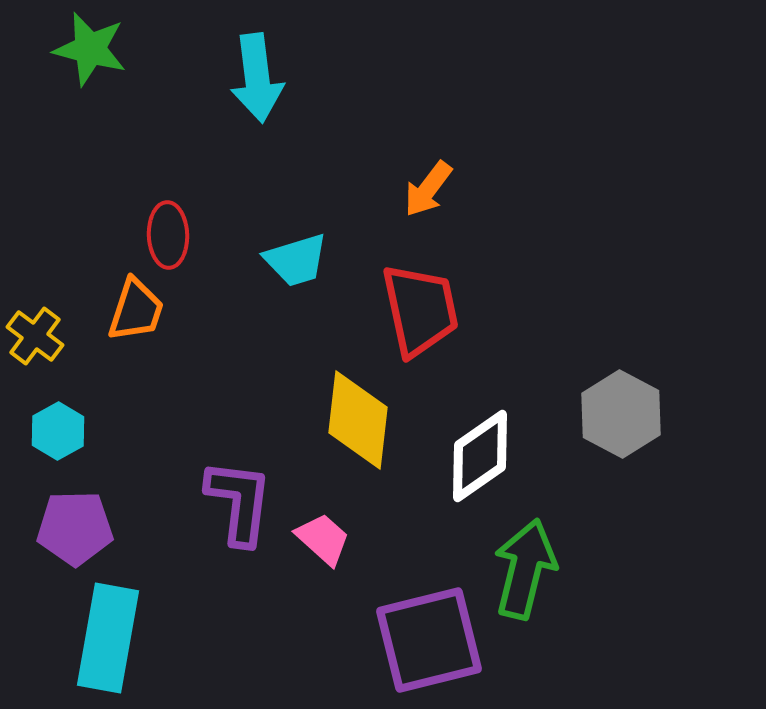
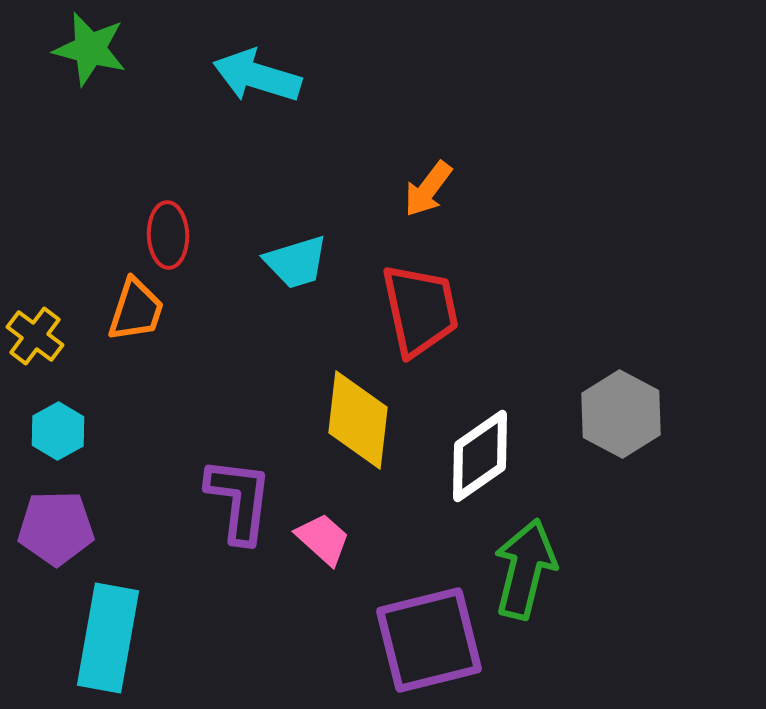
cyan arrow: moved 2 px up; rotated 114 degrees clockwise
cyan trapezoid: moved 2 px down
purple L-shape: moved 2 px up
purple pentagon: moved 19 px left
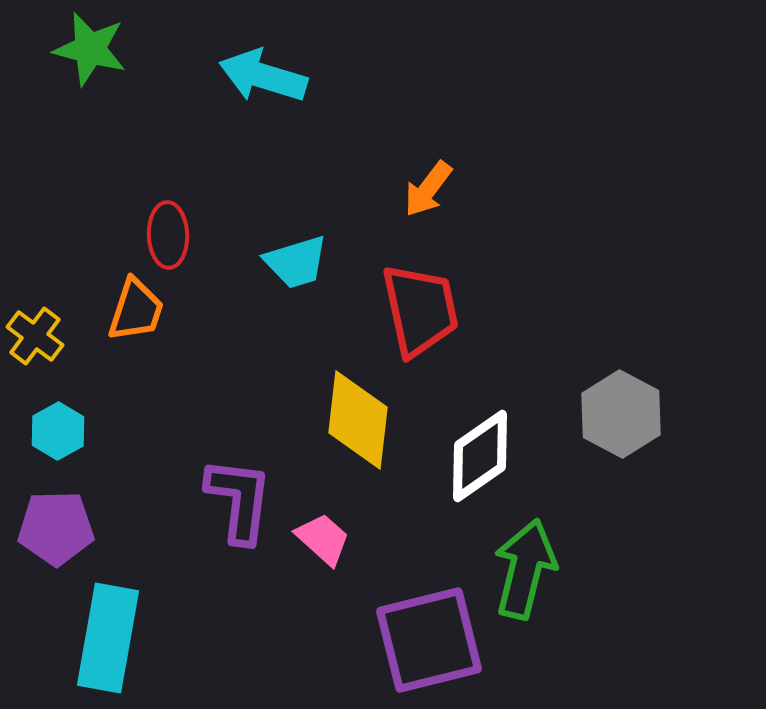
cyan arrow: moved 6 px right
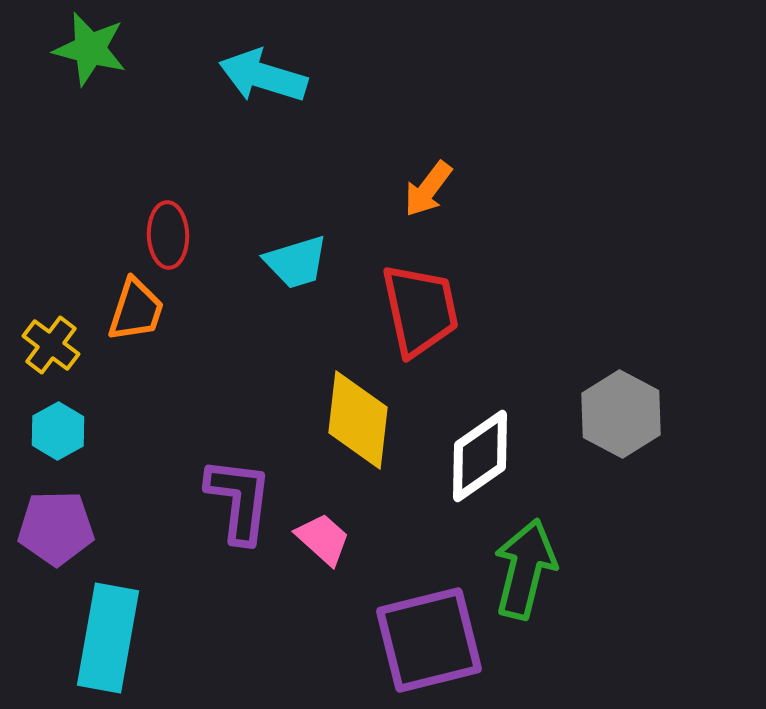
yellow cross: moved 16 px right, 9 px down
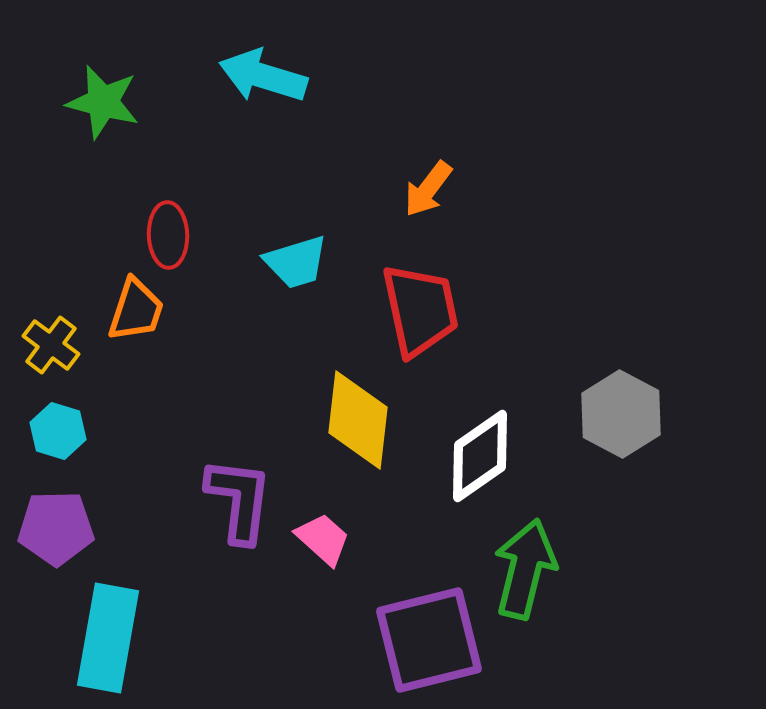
green star: moved 13 px right, 53 px down
cyan hexagon: rotated 14 degrees counterclockwise
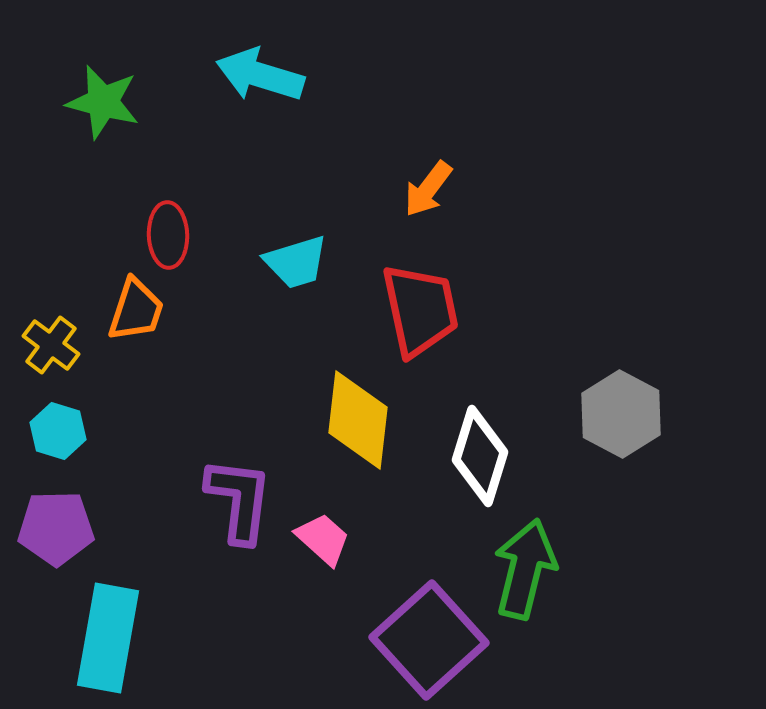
cyan arrow: moved 3 px left, 1 px up
white diamond: rotated 38 degrees counterclockwise
purple square: rotated 28 degrees counterclockwise
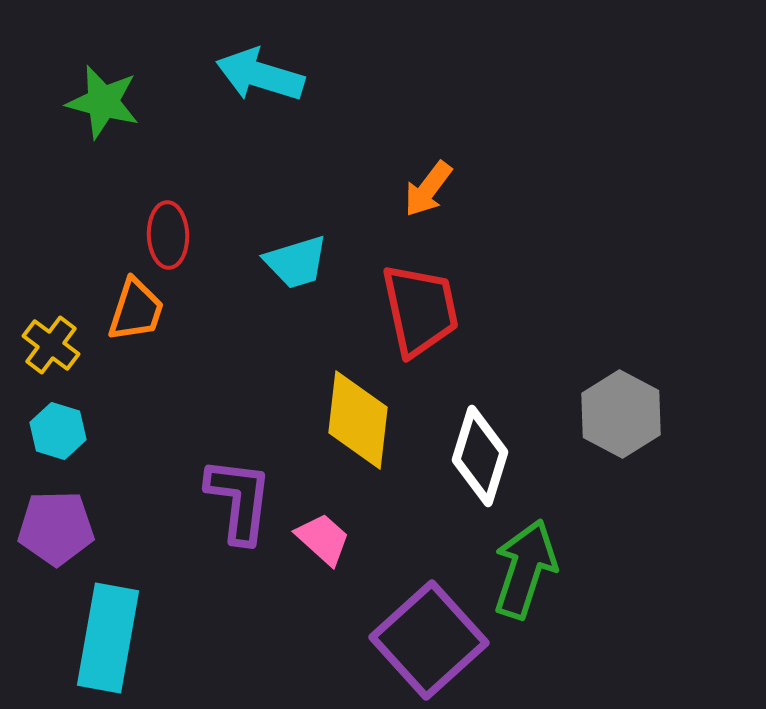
green arrow: rotated 4 degrees clockwise
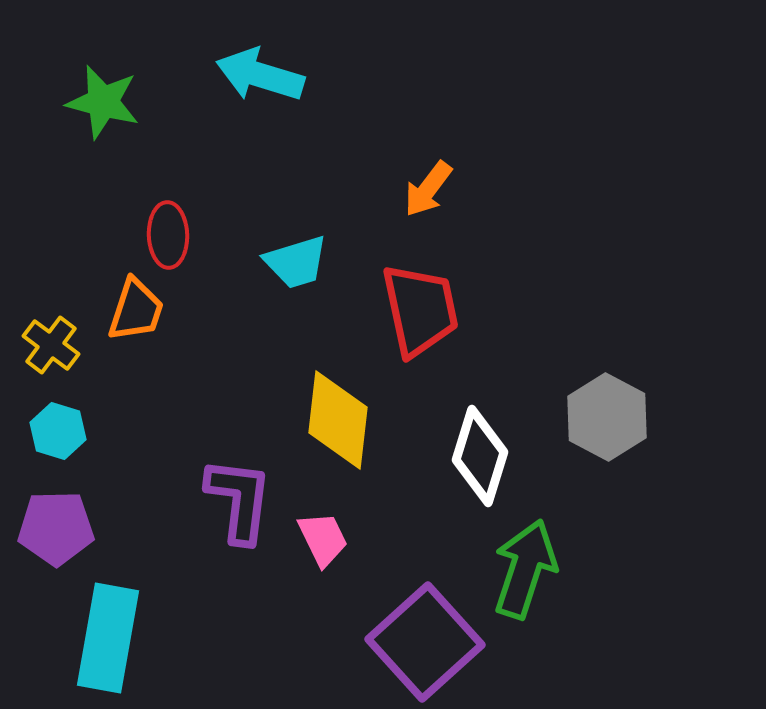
gray hexagon: moved 14 px left, 3 px down
yellow diamond: moved 20 px left
pink trapezoid: rotated 22 degrees clockwise
purple square: moved 4 px left, 2 px down
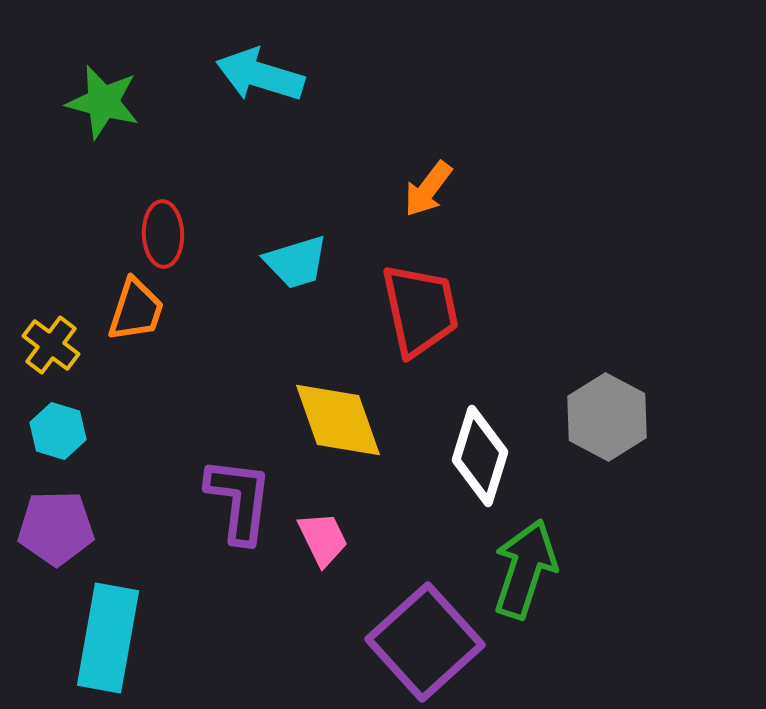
red ellipse: moved 5 px left, 1 px up
yellow diamond: rotated 26 degrees counterclockwise
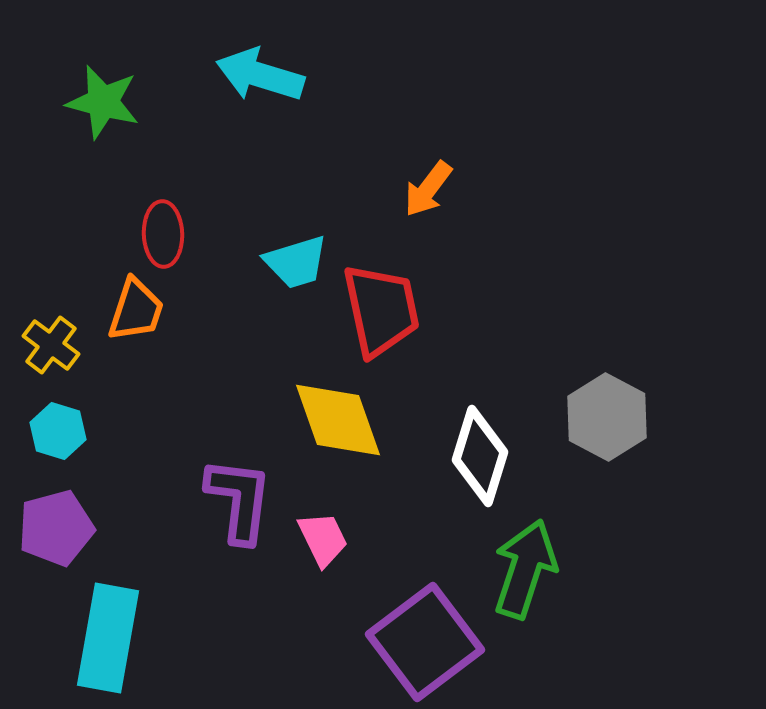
red trapezoid: moved 39 px left
purple pentagon: rotated 14 degrees counterclockwise
purple square: rotated 5 degrees clockwise
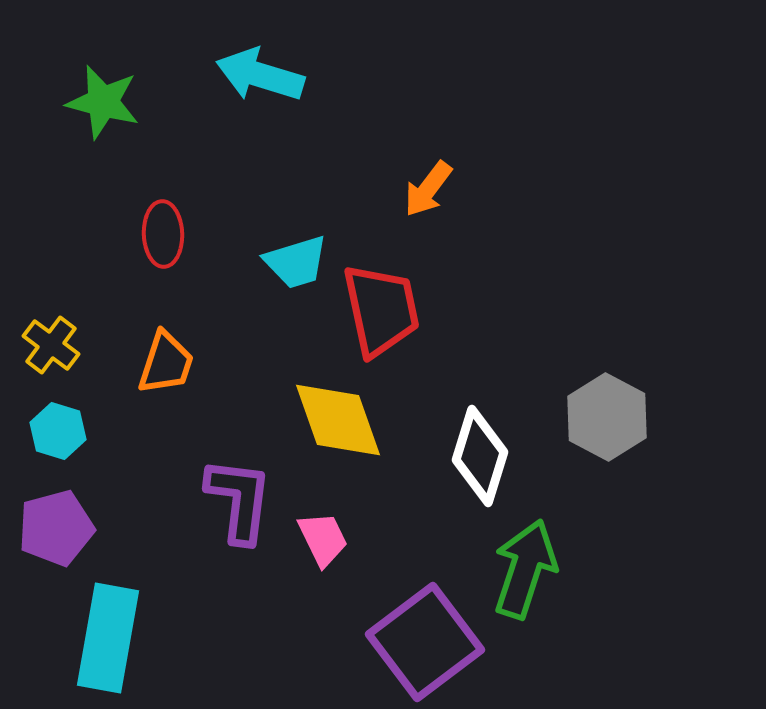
orange trapezoid: moved 30 px right, 53 px down
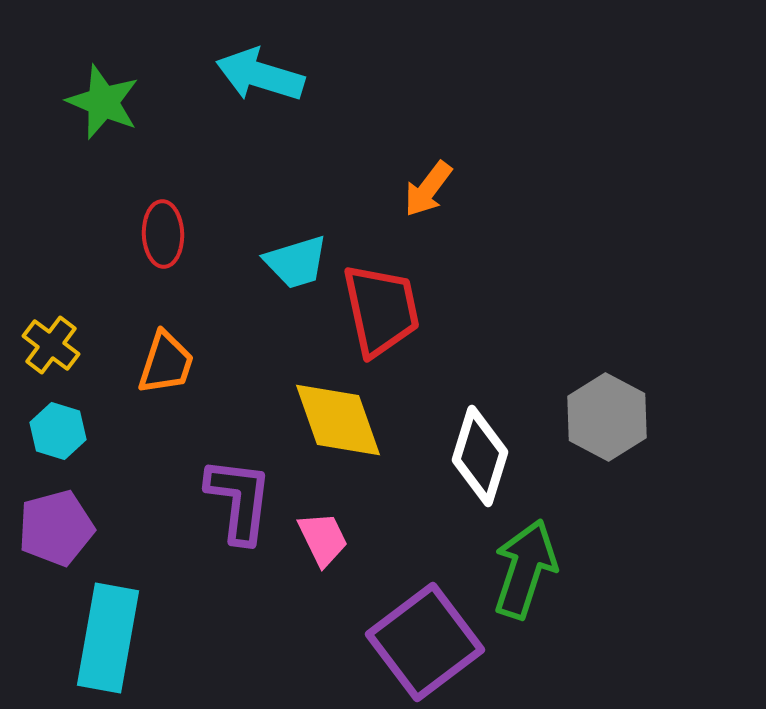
green star: rotated 8 degrees clockwise
